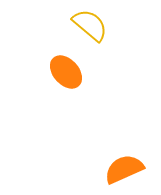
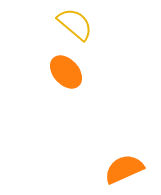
yellow semicircle: moved 15 px left, 1 px up
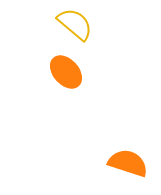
orange semicircle: moved 4 px right, 6 px up; rotated 42 degrees clockwise
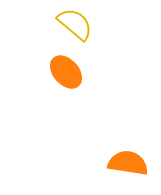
orange semicircle: rotated 9 degrees counterclockwise
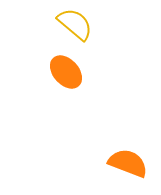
orange semicircle: rotated 12 degrees clockwise
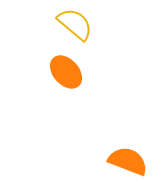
orange semicircle: moved 2 px up
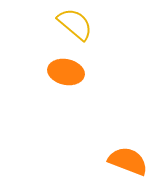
orange ellipse: rotated 36 degrees counterclockwise
